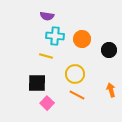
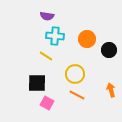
orange circle: moved 5 px right
yellow line: rotated 16 degrees clockwise
pink square: rotated 16 degrees counterclockwise
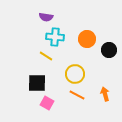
purple semicircle: moved 1 px left, 1 px down
cyan cross: moved 1 px down
orange arrow: moved 6 px left, 4 px down
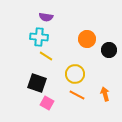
cyan cross: moved 16 px left
black square: rotated 18 degrees clockwise
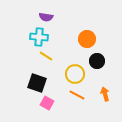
black circle: moved 12 px left, 11 px down
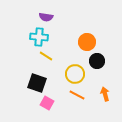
orange circle: moved 3 px down
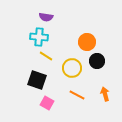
yellow circle: moved 3 px left, 6 px up
black square: moved 3 px up
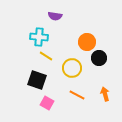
purple semicircle: moved 9 px right, 1 px up
black circle: moved 2 px right, 3 px up
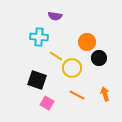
yellow line: moved 10 px right
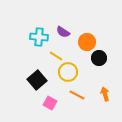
purple semicircle: moved 8 px right, 16 px down; rotated 24 degrees clockwise
yellow circle: moved 4 px left, 4 px down
black square: rotated 30 degrees clockwise
pink square: moved 3 px right
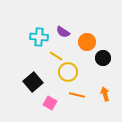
black circle: moved 4 px right
black square: moved 4 px left, 2 px down
orange line: rotated 14 degrees counterclockwise
